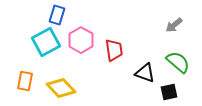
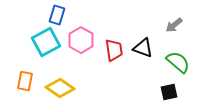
black triangle: moved 2 px left, 25 px up
yellow diamond: moved 1 px left; rotated 12 degrees counterclockwise
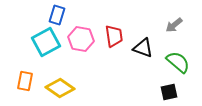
pink hexagon: moved 1 px up; rotated 20 degrees counterclockwise
red trapezoid: moved 14 px up
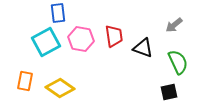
blue rectangle: moved 1 px right, 2 px up; rotated 24 degrees counterclockwise
green semicircle: rotated 25 degrees clockwise
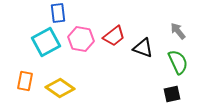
gray arrow: moved 4 px right, 6 px down; rotated 90 degrees clockwise
red trapezoid: rotated 60 degrees clockwise
black square: moved 3 px right, 2 px down
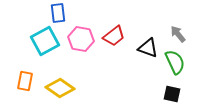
gray arrow: moved 3 px down
cyan square: moved 1 px left, 1 px up
black triangle: moved 5 px right
green semicircle: moved 3 px left
black square: rotated 24 degrees clockwise
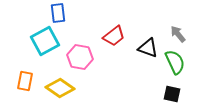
pink hexagon: moved 1 px left, 18 px down
